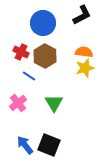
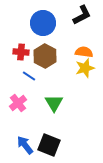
red cross: rotated 21 degrees counterclockwise
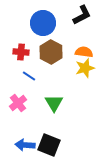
brown hexagon: moved 6 px right, 4 px up
blue arrow: rotated 48 degrees counterclockwise
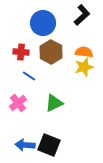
black L-shape: rotated 15 degrees counterclockwise
yellow star: moved 1 px left, 1 px up
green triangle: rotated 36 degrees clockwise
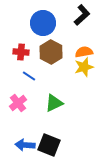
orange semicircle: rotated 18 degrees counterclockwise
